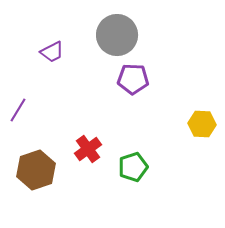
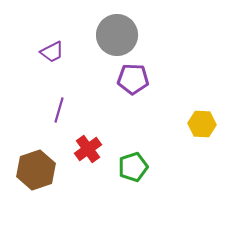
purple line: moved 41 px right; rotated 15 degrees counterclockwise
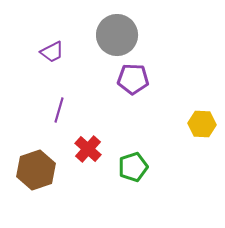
red cross: rotated 12 degrees counterclockwise
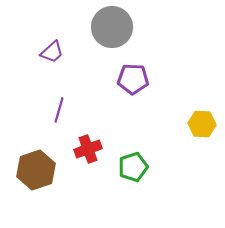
gray circle: moved 5 px left, 8 px up
purple trapezoid: rotated 15 degrees counterclockwise
red cross: rotated 28 degrees clockwise
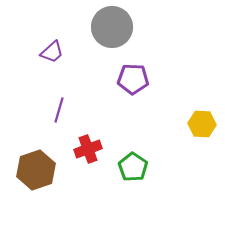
green pentagon: rotated 20 degrees counterclockwise
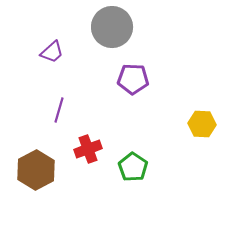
brown hexagon: rotated 9 degrees counterclockwise
